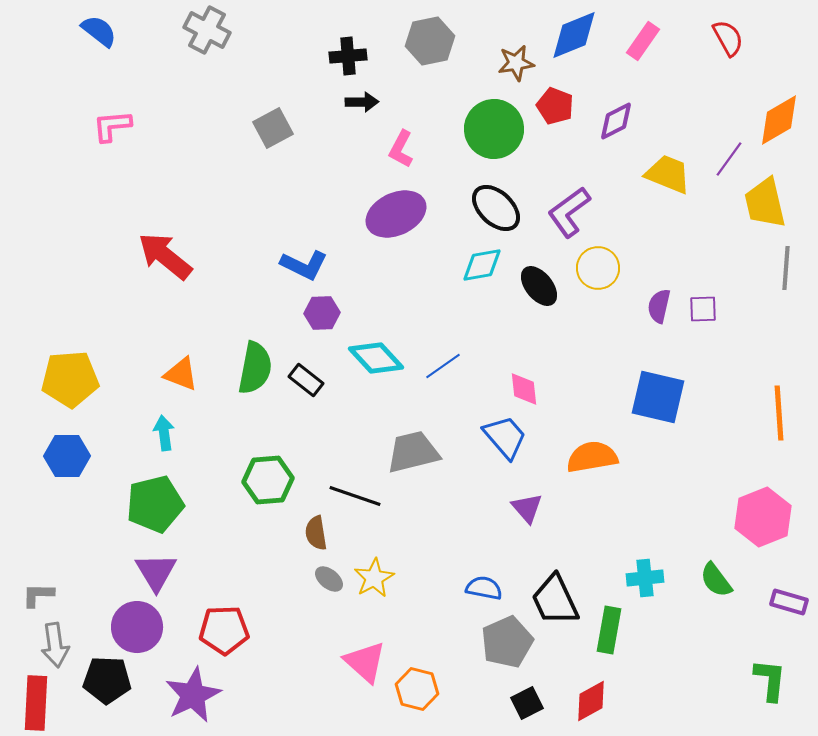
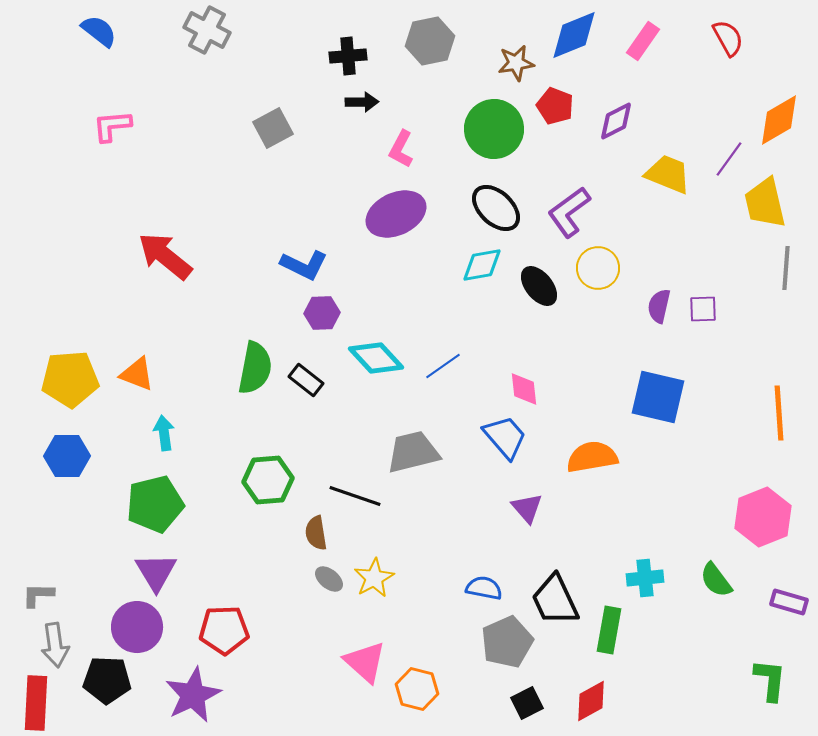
orange triangle at (181, 374): moved 44 px left
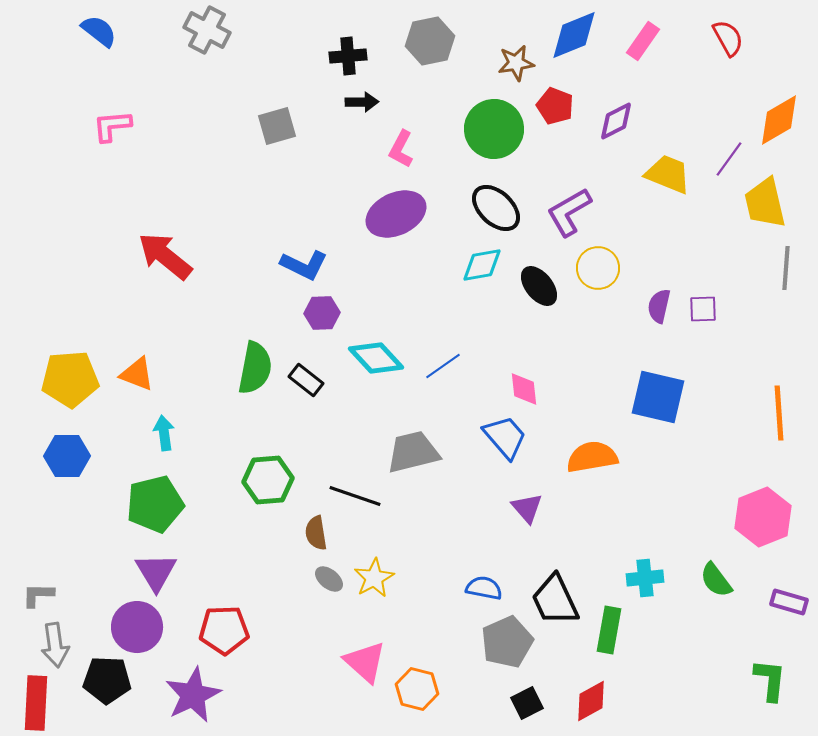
gray square at (273, 128): moved 4 px right, 2 px up; rotated 12 degrees clockwise
purple L-shape at (569, 212): rotated 6 degrees clockwise
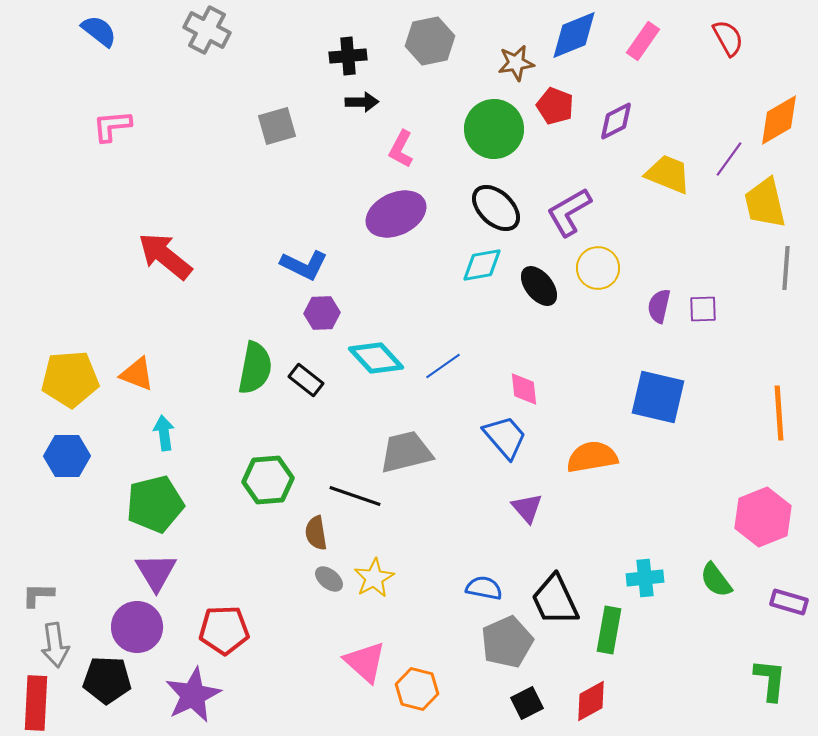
gray trapezoid at (413, 452): moved 7 px left
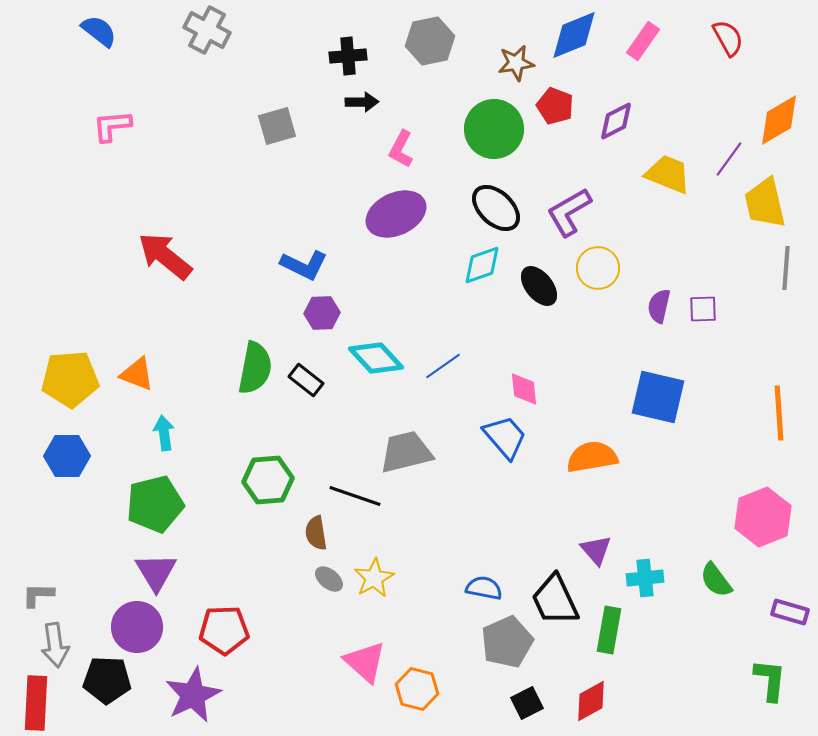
cyan diamond at (482, 265): rotated 9 degrees counterclockwise
purple triangle at (527, 508): moved 69 px right, 42 px down
purple rectangle at (789, 602): moved 1 px right, 10 px down
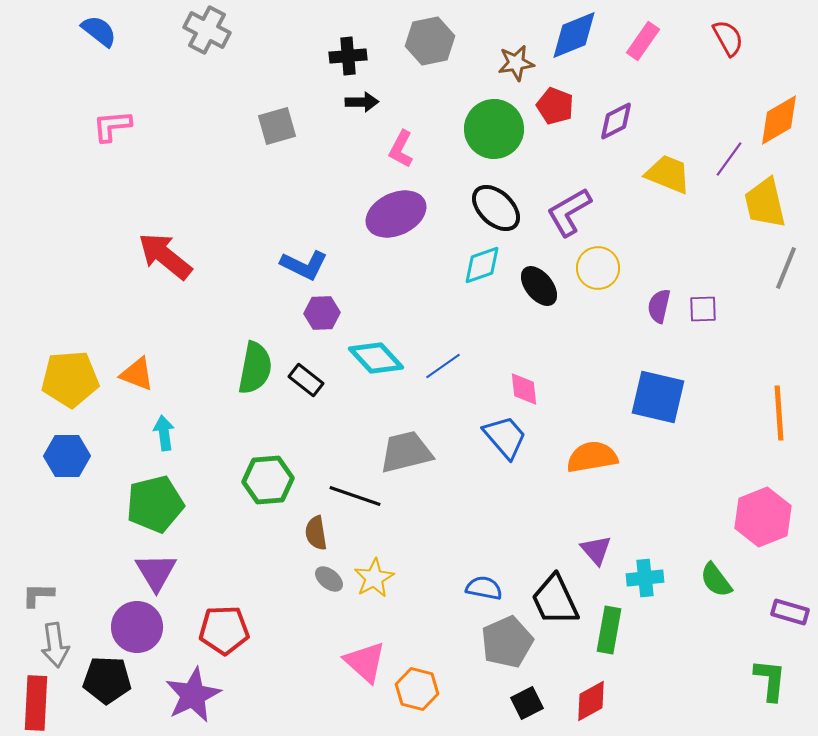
gray line at (786, 268): rotated 18 degrees clockwise
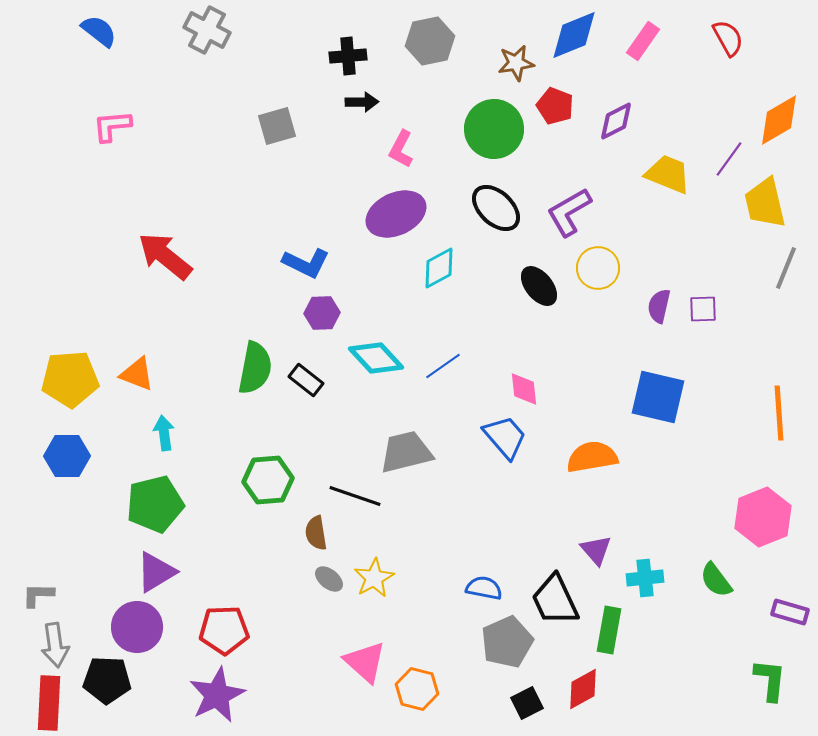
blue L-shape at (304, 265): moved 2 px right, 2 px up
cyan diamond at (482, 265): moved 43 px left, 3 px down; rotated 9 degrees counterclockwise
purple triangle at (156, 572): rotated 30 degrees clockwise
purple star at (193, 695): moved 24 px right
red diamond at (591, 701): moved 8 px left, 12 px up
red rectangle at (36, 703): moved 13 px right
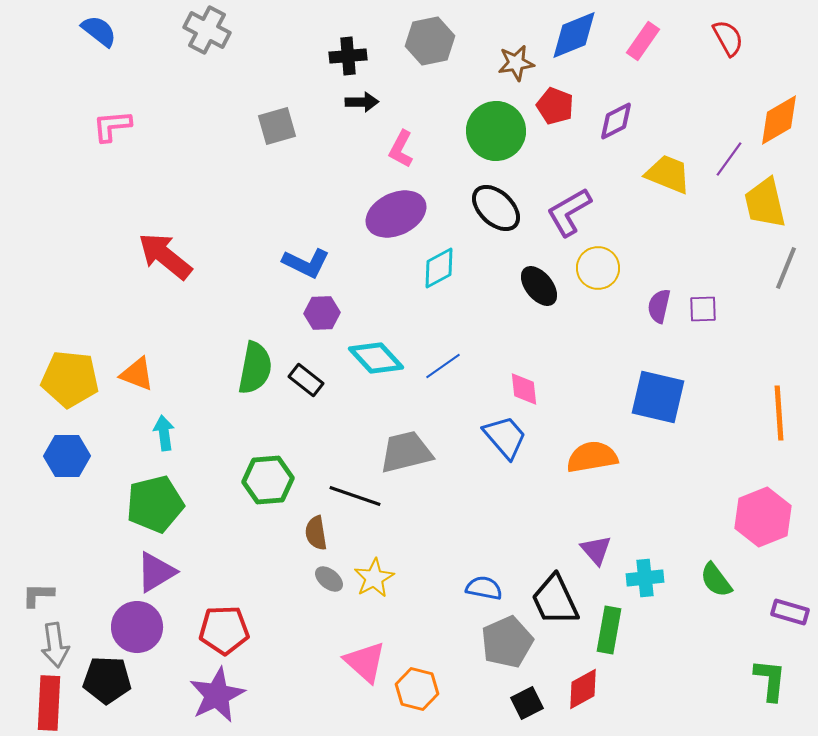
green circle at (494, 129): moved 2 px right, 2 px down
yellow pentagon at (70, 379): rotated 10 degrees clockwise
